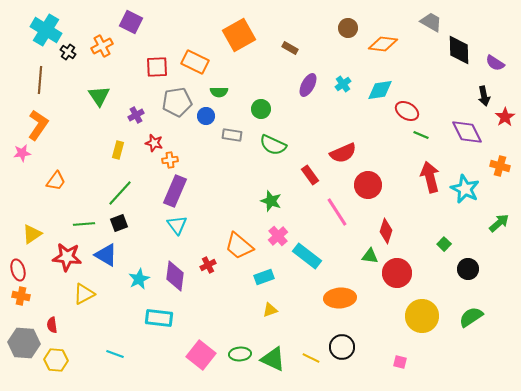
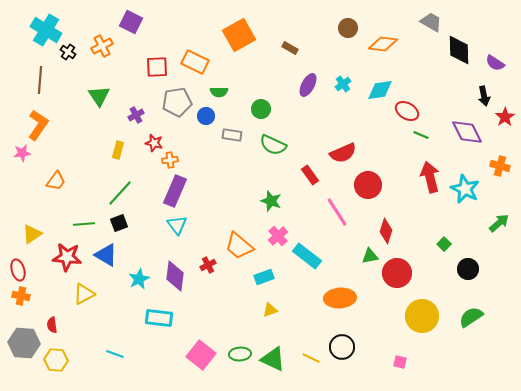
green triangle at (370, 256): rotated 18 degrees counterclockwise
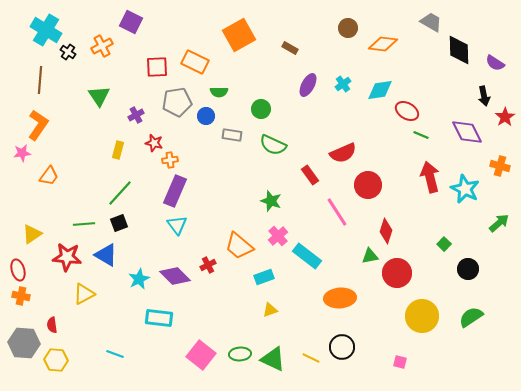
orange trapezoid at (56, 181): moved 7 px left, 5 px up
purple diamond at (175, 276): rotated 52 degrees counterclockwise
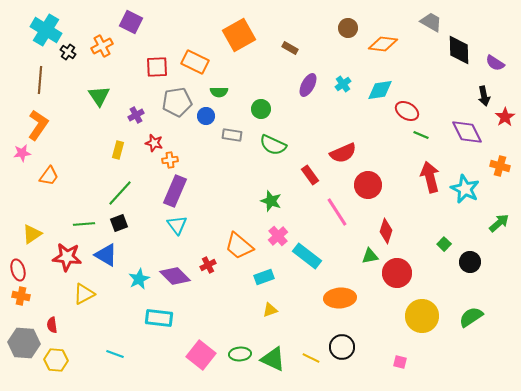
black circle at (468, 269): moved 2 px right, 7 px up
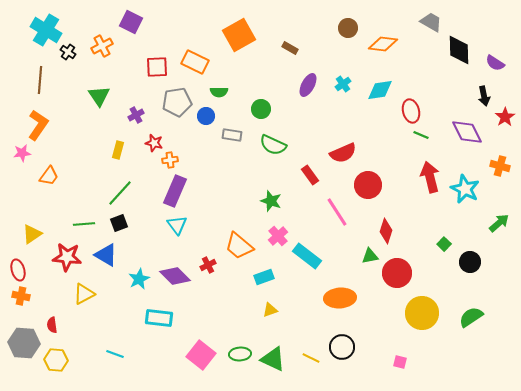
red ellipse at (407, 111): moved 4 px right; rotated 45 degrees clockwise
yellow circle at (422, 316): moved 3 px up
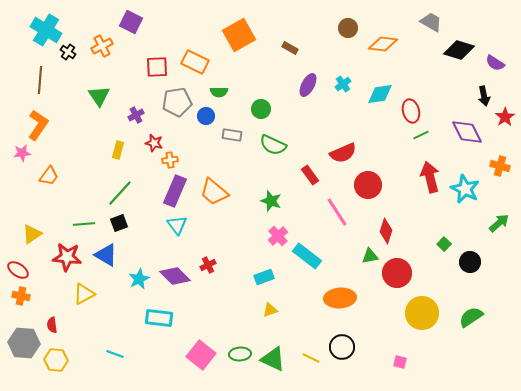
black diamond at (459, 50): rotated 72 degrees counterclockwise
cyan diamond at (380, 90): moved 4 px down
green line at (421, 135): rotated 49 degrees counterclockwise
orange trapezoid at (239, 246): moved 25 px left, 54 px up
red ellipse at (18, 270): rotated 40 degrees counterclockwise
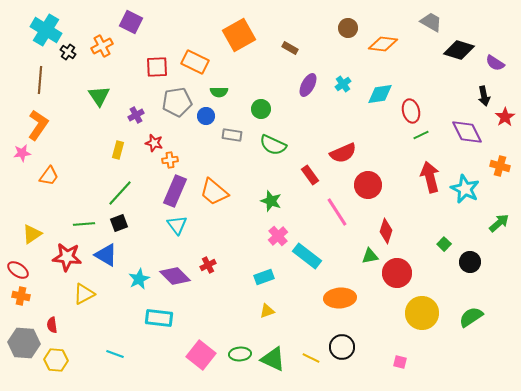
yellow triangle at (270, 310): moved 3 px left, 1 px down
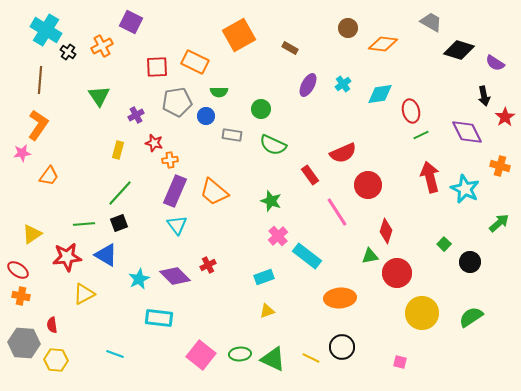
red star at (67, 257): rotated 12 degrees counterclockwise
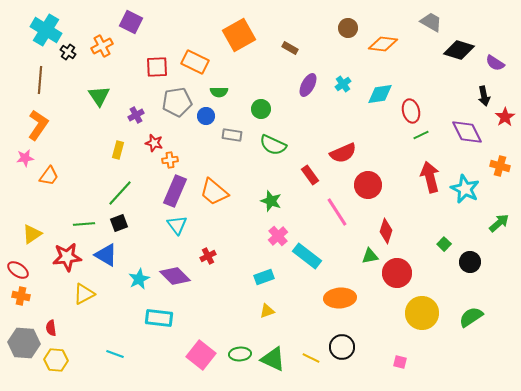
pink star at (22, 153): moved 3 px right, 5 px down
red cross at (208, 265): moved 9 px up
red semicircle at (52, 325): moved 1 px left, 3 px down
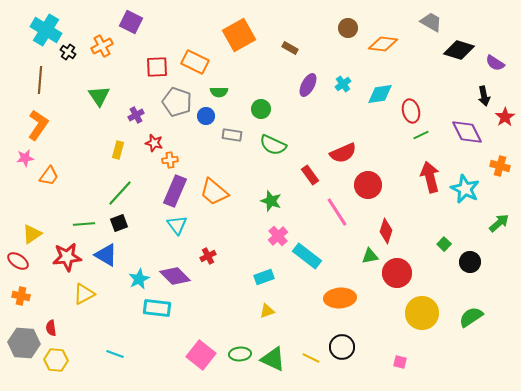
gray pentagon at (177, 102): rotated 28 degrees clockwise
red ellipse at (18, 270): moved 9 px up
cyan rectangle at (159, 318): moved 2 px left, 10 px up
